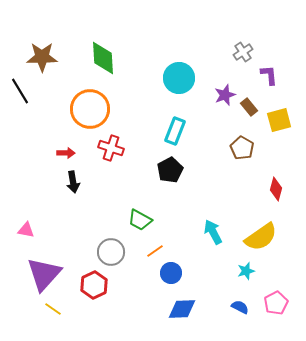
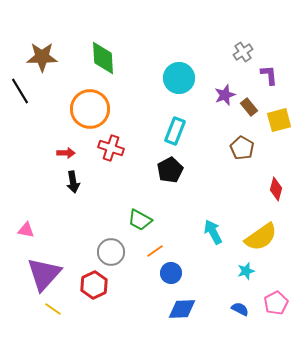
blue semicircle: moved 2 px down
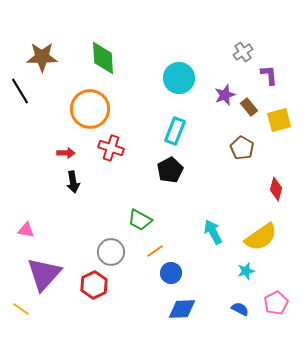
yellow line: moved 32 px left
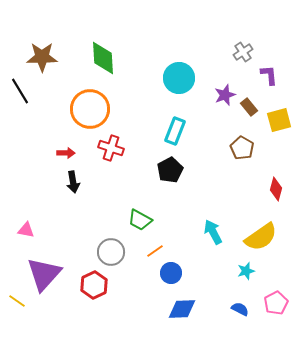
yellow line: moved 4 px left, 8 px up
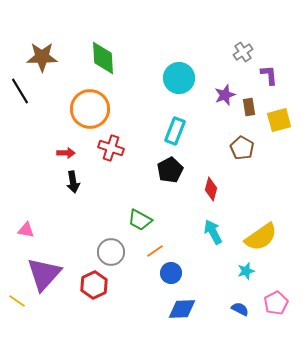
brown rectangle: rotated 30 degrees clockwise
red diamond: moved 65 px left
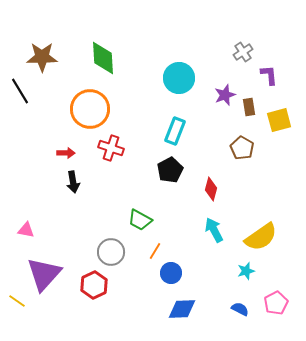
cyan arrow: moved 1 px right, 2 px up
orange line: rotated 24 degrees counterclockwise
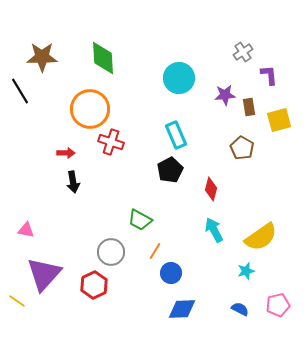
purple star: rotated 15 degrees clockwise
cyan rectangle: moved 1 px right, 4 px down; rotated 44 degrees counterclockwise
red cross: moved 6 px up
pink pentagon: moved 2 px right, 2 px down; rotated 15 degrees clockwise
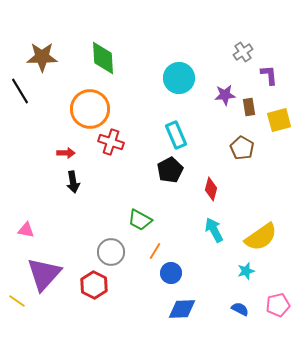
red hexagon: rotated 8 degrees counterclockwise
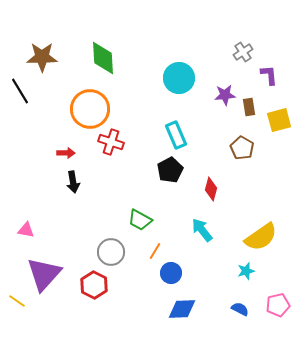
cyan arrow: moved 12 px left; rotated 10 degrees counterclockwise
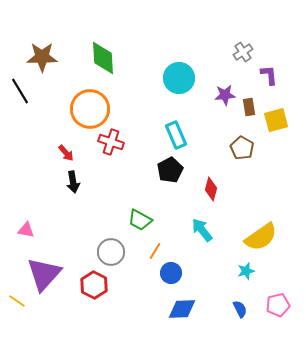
yellow square: moved 3 px left
red arrow: rotated 48 degrees clockwise
blue semicircle: rotated 36 degrees clockwise
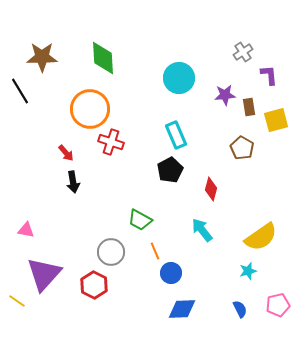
orange line: rotated 54 degrees counterclockwise
cyan star: moved 2 px right
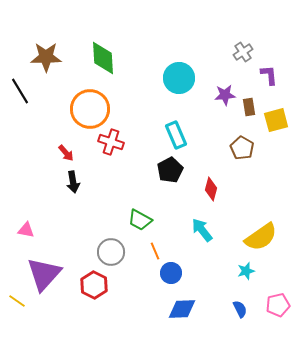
brown star: moved 4 px right
cyan star: moved 2 px left
